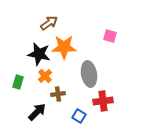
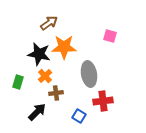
brown cross: moved 2 px left, 1 px up
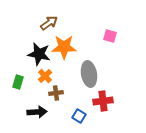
black arrow: rotated 42 degrees clockwise
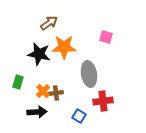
pink square: moved 4 px left, 1 px down
orange cross: moved 2 px left, 15 px down
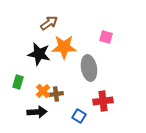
gray ellipse: moved 6 px up
brown cross: moved 1 px down
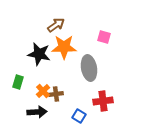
brown arrow: moved 7 px right, 2 px down
pink square: moved 2 px left
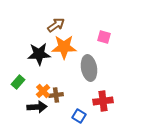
black star: rotated 15 degrees counterclockwise
green rectangle: rotated 24 degrees clockwise
brown cross: moved 1 px down
black arrow: moved 5 px up
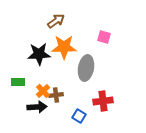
brown arrow: moved 4 px up
gray ellipse: moved 3 px left; rotated 20 degrees clockwise
green rectangle: rotated 48 degrees clockwise
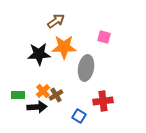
green rectangle: moved 13 px down
brown cross: rotated 24 degrees counterclockwise
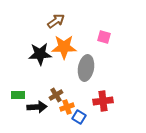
black star: moved 1 px right
orange cross: moved 24 px right, 16 px down; rotated 24 degrees clockwise
blue square: moved 1 px down
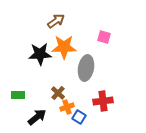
brown cross: moved 2 px right, 2 px up; rotated 16 degrees counterclockwise
black arrow: moved 10 px down; rotated 36 degrees counterclockwise
